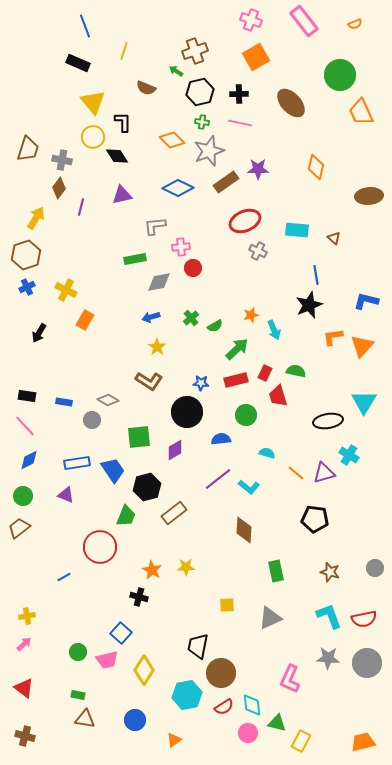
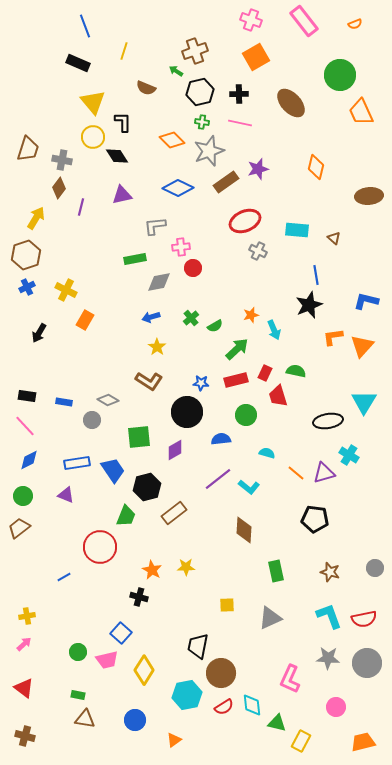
purple star at (258, 169): rotated 15 degrees counterclockwise
pink circle at (248, 733): moved 88 px right, 26 px up
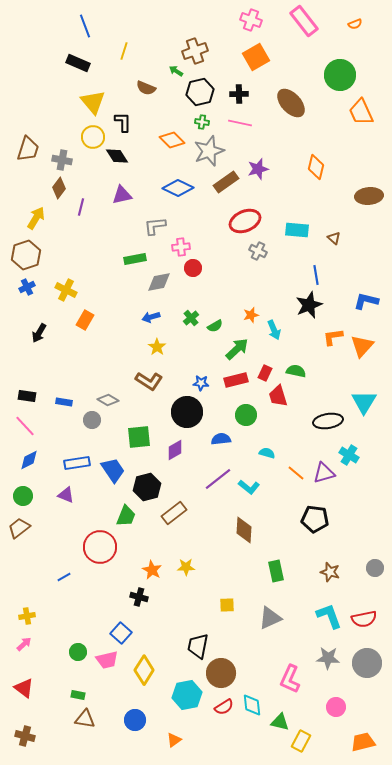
green triangle at (277, 723): moved 3 px right, 1 px up
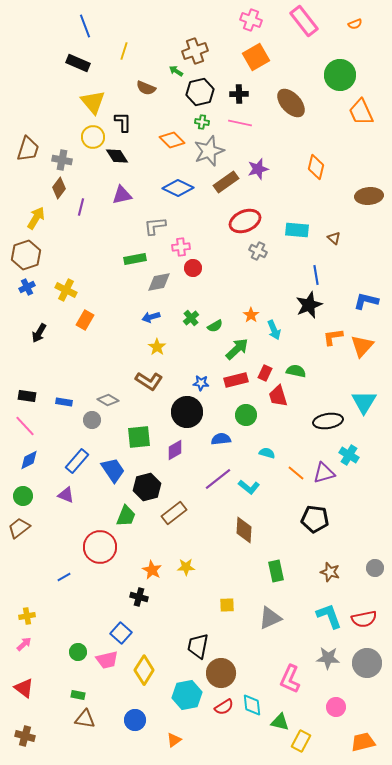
orange star at (251, 315): rotated 21 degrees counterclockwise
blue rectangle at (77, 463): moved 2 px up; rotated 40 degrees counterclockwise
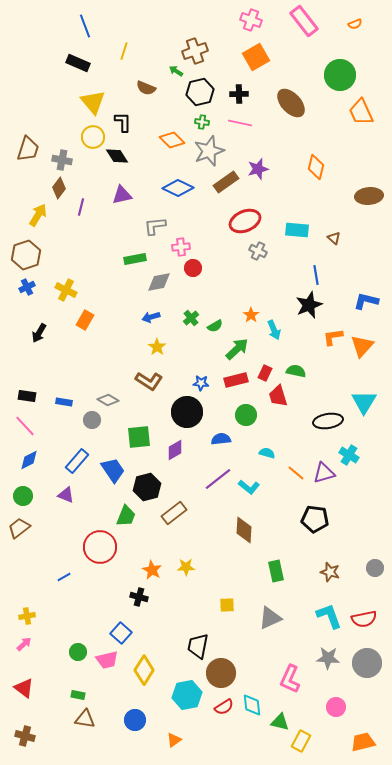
yellow arrow at (36, 218): moved 2 px right, 3 px up
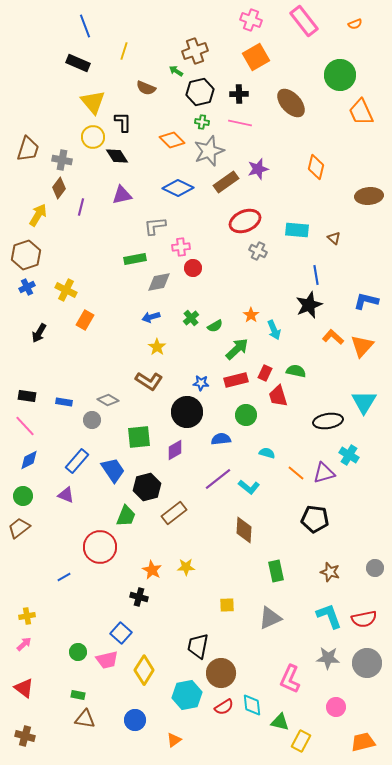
orange L-shape at (333, 337): rotated 50 degrees clockwise
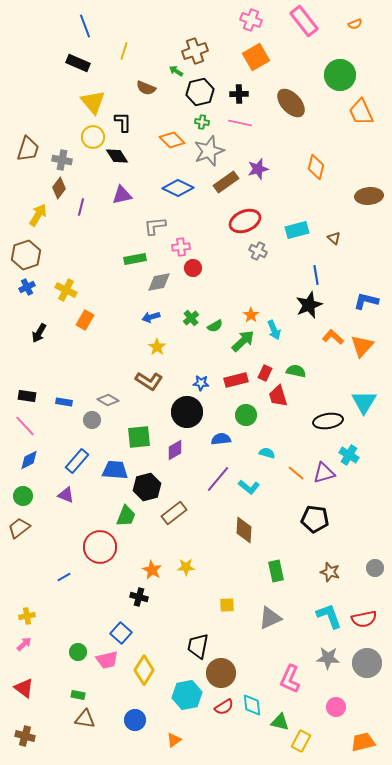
cyan rectangle at (297, 230): rotated 20 degrees counterclockwise
green arrow at (237, 349): moved 6 px right, 8 px up
blue trapezoid at (113, 470): moved 2 px right; rotated 52 degrees counterclockwise
purple line at (218, 479): rotated 12 degrees counterclockwise
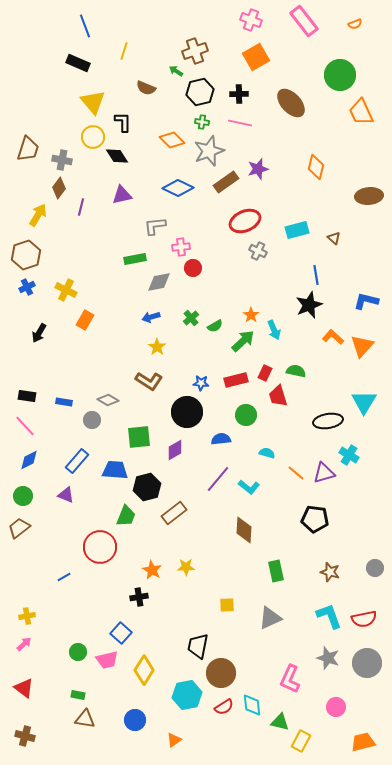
black cross at (139, 597): rotated 24 degrees counterclockwise
gray star at (328, 658): rotated 15 degrees clockwise
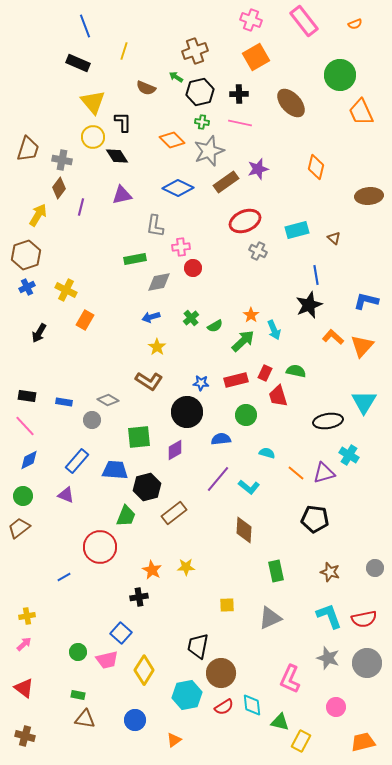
green arrow at (176, 71): moved 6 px down
gray L-shape at (155, 226): rotated 75 degrees counterclockwise
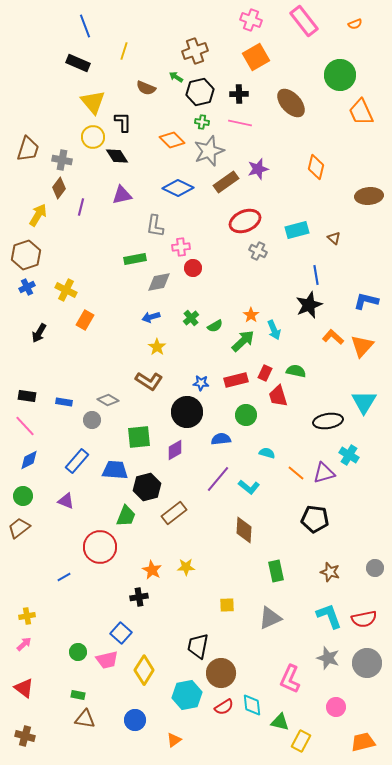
purple triangle at (66, 495): moved 6 px down
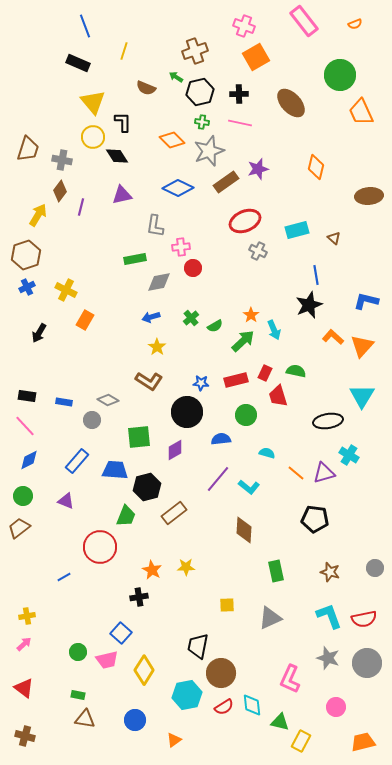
pink cross at (251, 20): moved 7 px left, 6 px down
brown diamond at (59, 188): moved 1 px right, 3 px down
cyan triangle at (364, 402): moved 2 px left, 6 px up
